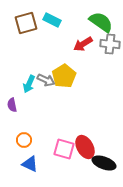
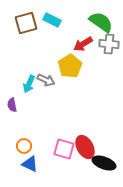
gray cross: moved 1 px left
yellow pentagon: moved 6 px right, 10 px up
orange circle: moved 6 px down
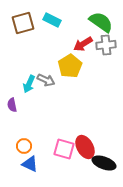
brown square: moved 3 px left
gray cross: moved 3 px left, 1 px down; rotated 12 degrees counterclockwise
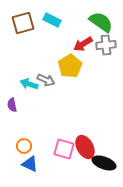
cyan arrow: rotated 84 degrees clockwise
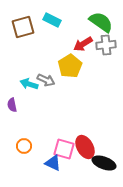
brown square: moved 4 px down
blue triangle: moved 23 px right, 1 px up
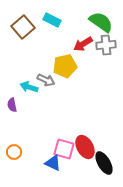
brown square: rotated 25 degrees counterclockwise
yellow pentagon: moved 5 px left; rotated 20 degrees clockwise
cyan arrow: moved 3 px down
orange circle: moved 10 px left, 6 px down
black ellipse: rotated 40 degrees clockwise
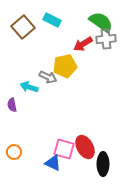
gray cross: moved 6 px up
gray arrow: moved 2 px right, 3 px up
black ellipse: moved 1 px left, 1 px down; rotated 30 degrees clockwise
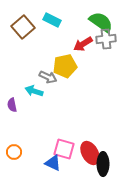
cyan arrow: moved 5 px right, 4 px down
red ellipse: moved 5 px right, 6 px down
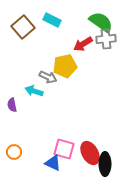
black ellipse: moved 2 px right
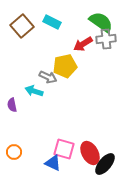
cyan rectangle: moved 2 px down
brown square: moved 1 px left, 1 px up
black ellipse: rotated 40 degrees clockwise
